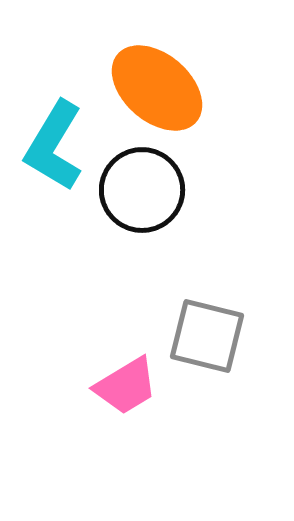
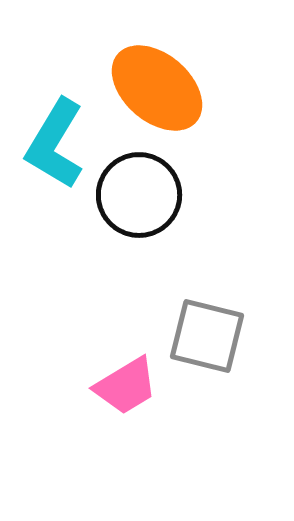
cyan L-shape: moved 1 px right, 2 px up
black circle: moved 3 px left, 5 px down
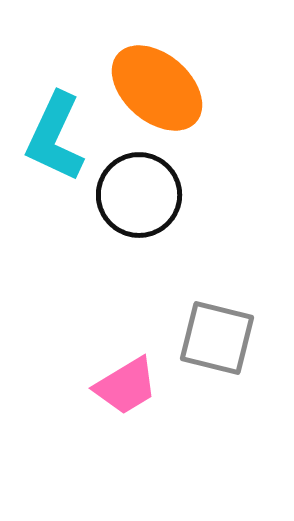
cyan L-shape: moved 7 px up; rotated 6 degrees counterclockwise
gray square: moved 10 px right, 2 px down
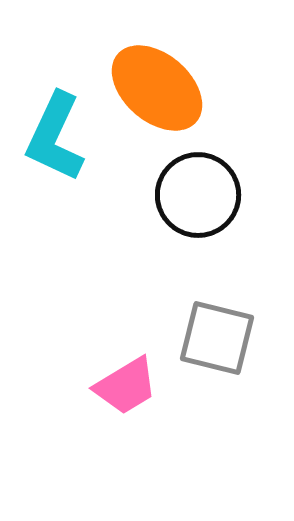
black circle: moved 59 px right
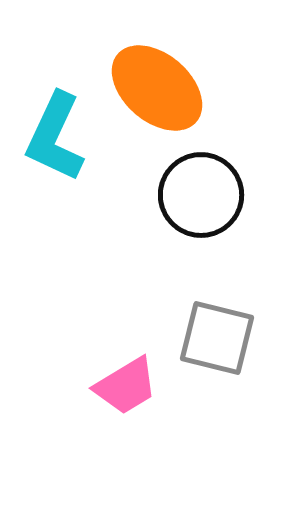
black circle: moved 3 px right
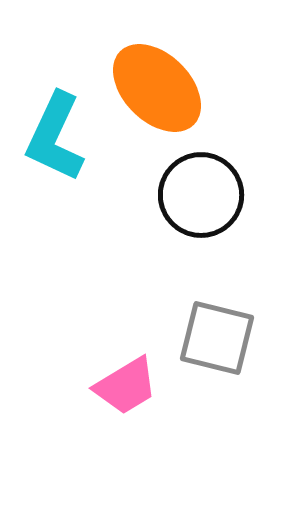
orange ellipse: rotated 4 degrees clockwise
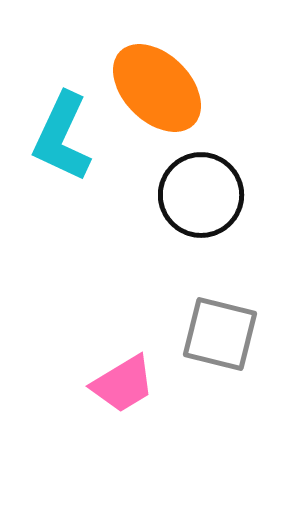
cyan L-shape: moved 7 px right
gray square: moved 3 px right, 4 px up
pink trapezoid: moved 3 px left, 2 px up
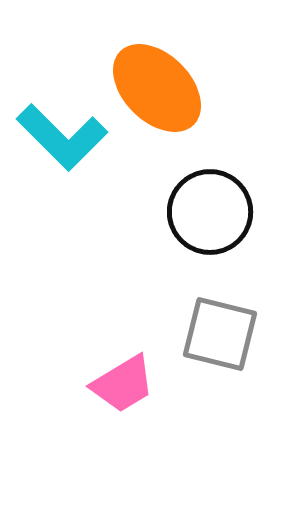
cyan L-shape: rotated 70 degrees counterclockwise
black circle: moved 9 px right, 17 px down
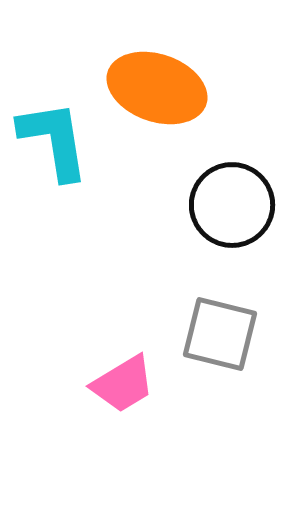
orange ellipse: rotated 26 degrees counterclockwise
cyan L-shape: moved 8 px left, 3 px down; rotated 144 degrees counterclockwise
black circle: moved 22 px right, 7 px up
